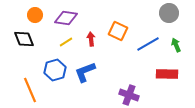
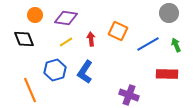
blue L-shape: rotated 35 degrees counterclockwise
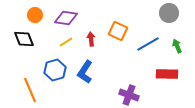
green arrow: moved 1 px right, 1 px down
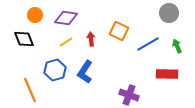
orange square: moved 1 px right
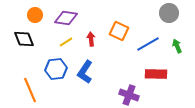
blue hexagon: moved 1 px right, 1 px up; rotated 10 degrees clockwise
red rectangle: moved 11 px left
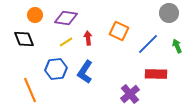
red arrow: moved 3 px left, 1 px up
blue line: rotated 15 degrees counterclockwise
purple cross: moved 1 px right, 1 px up; rotated 30 degrees clockwise
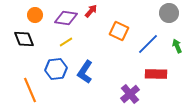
red arrow: moved 3 px right, 27 px up; rotated 48 degrees clockwise
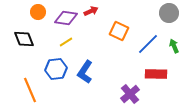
red arrow: rotated 24 degrees clockwise
orange circle: moved 3 px right, 3 px up
green arrow: moved 3 px left
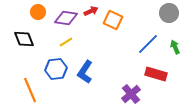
orange square: moved 6 px left, 11 px up
green arrow: moved 1 px right, 1 px down
red rectangle: rotated 15 degrees clockwise
purple cross: moved 1 px right
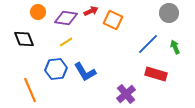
blue L-shape: rotated 65 degrees counterclockwise
purple cross: moved 5 px left
